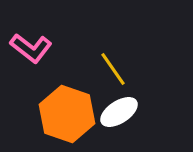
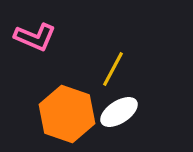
pink L-shape: moved 4 px right, 11 px up; rotated 15 degrees counterclockwise
yellow line: rotated 63 degrees clockwise
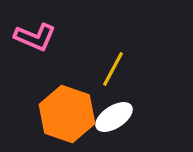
white ellipse: moved 5 px left, 5 px down
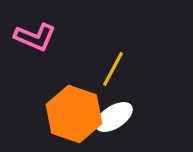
orange hexagon: moved 7 px right
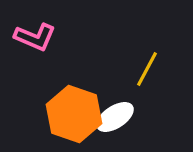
yellow line: moved 34 px right
white ellipse: moved 1 px right
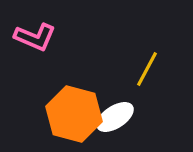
orange hexagon: rotated 4 degrees counterclockwise
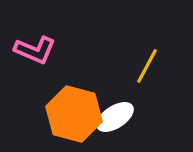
pink L-shape: moved 13 px down
yellow line: moved 3 px up
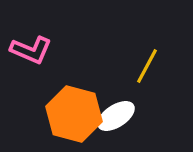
pink L-shape: moved 4 px left
white ellipse: moved 1 px right, 1 px up
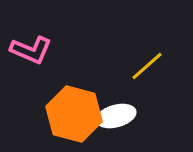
yellow line: rotated 21 degrees clockwise
white ellipse: rotated 18 degrees clockwise
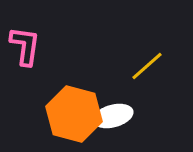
pink L-shape: moved 6 px left, 4 px up; rotated 105 degrees counterclockwise
white ellipse: moved 3 px left
